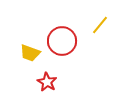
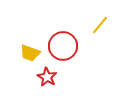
red circle: moved 1 px right, 5 px down
red star: moved 5 px up
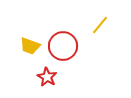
yellow trapezoid: moved 7 px up
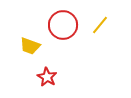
red circle: moved 21 px up
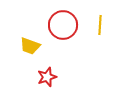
yellow line: rotated 36 degrees counterclockwise
red star: rotated 24 degrees clockwise
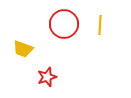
red circle: moved 1 px right, 1 px up
yellow trapezoid: moved 7 px left, 3 px down
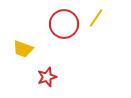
yellow line: moved 4 px left, 7 px up; rotated 30 degrees clockwise
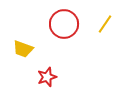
yellow line: moved 9 px right, 6 px down
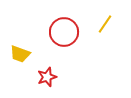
red circle: moved 8 px down
yellow trapezoid: moved 3 px left, 5 px down
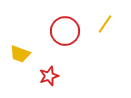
red circle: moved 1 px right, 1 px up
red star: moved 2 px right, 1 px up
